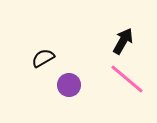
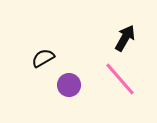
black arrow: moved 2 px right, 3 px up
pink line: moved 7 px left; rotated 9 degrees clockwise
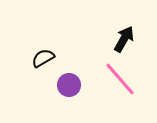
black arrow: moved 1 px left, 1 px down
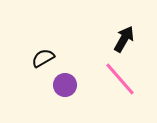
purple circle: moved 4 px left
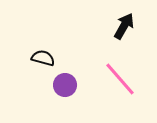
black arrow: moved 13 px up
black semicircle: rotated 45 degrees clockwise
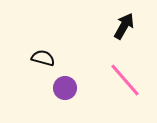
pink line: moved 5 px right, 1 px down
purple circle: moved 3 px down
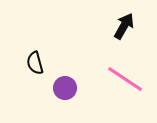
black semicircle: moved 8 px left, 5 px down; rotated 120 degrees counterclockwise
pink line: moved 1 px up; rotated 15 degrees counterclockwise
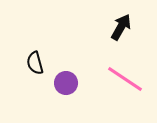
black arrow: moved 3 px left, 1 px down
purple circle: moved 1 px right, 5 px up
